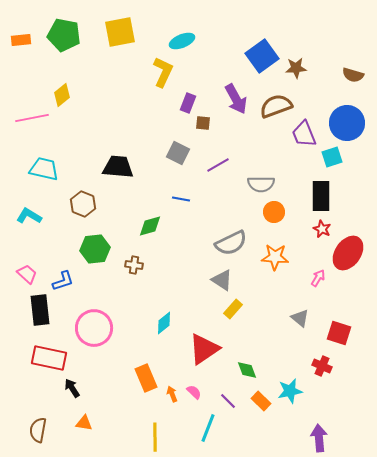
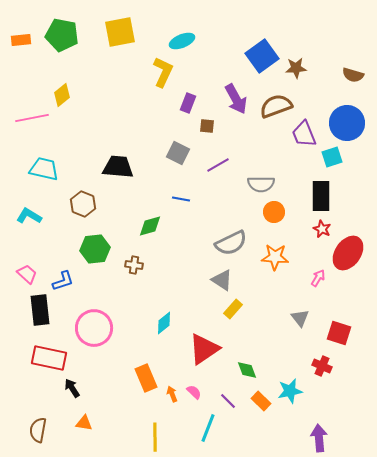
green pentagon at (64, 35): moved 2 px left
brown square at (203, 123): moved 4 px right, 3 px down
gray triangle at (300, 318): rotated 12 degrees clockwise
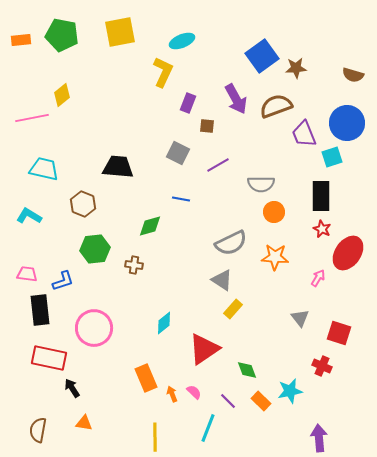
pink trapezoid at (27, 274): rotated 35 degrees counterclockwise
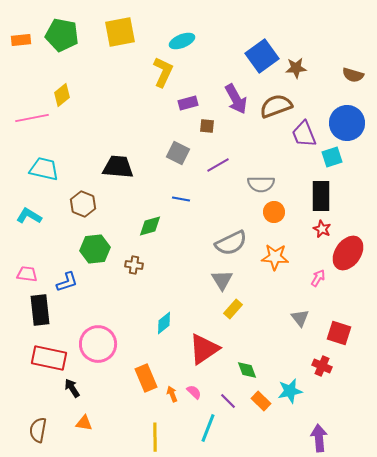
purple rectangle at (188, 103): rotated 54 degrees clockwise
gray triangle at (222, 280): rotated 25 degrees clockwise
blue L-shape at (63, 281): moved 4 px right, 1 px down
pink circle at (94, 328): moved 4 px right, 16 px down
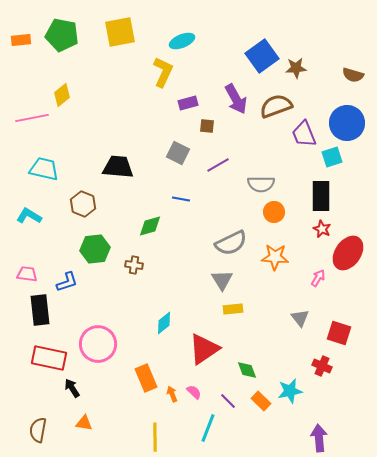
yellow rectangle at (233, 309): rotated 42 degrees clockwise
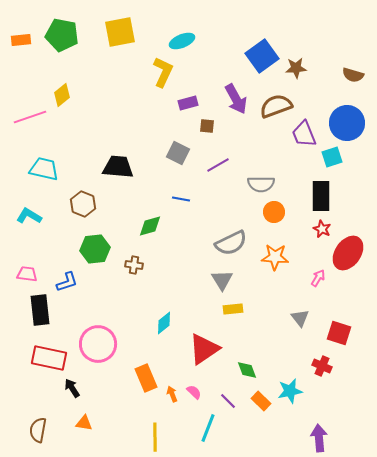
pink line at (32, 118): moved 2 px left, 1 px up; rotated 8 degrees counterclockwise
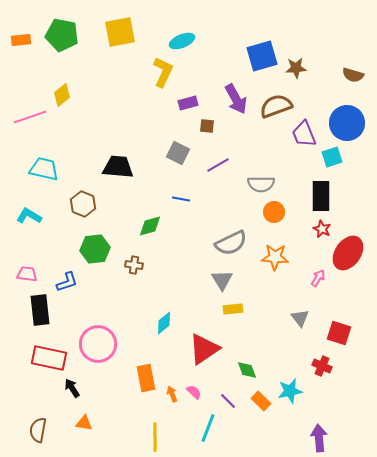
blue square at (262, 56): rotated 20 degrees clockwise
orange rectangle at (146, 378): rotated 12 degrees clockwise
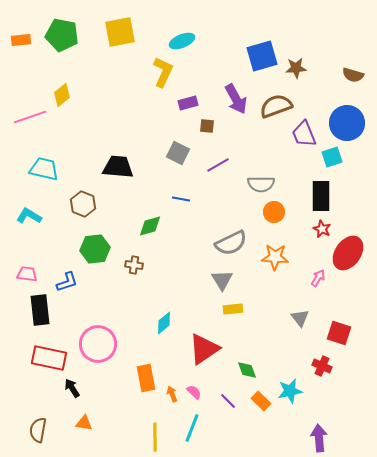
cyan line at (208, 428): moved 16 px left
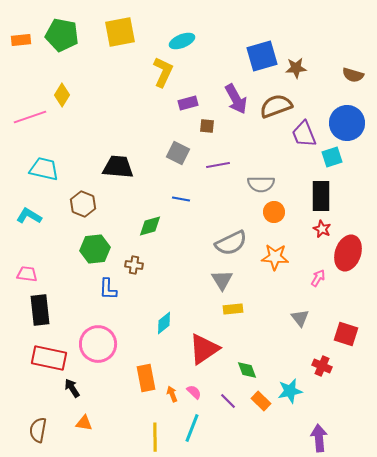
yellow diamond at (62, 95): rotated 20 degrees counterclockwise
purple line at (218, 165): rotated 20 degrees clockwise
red ellipse at (348, 253): rotated 16 degrees counterclockwise
blue L-shape at (67, 282): moved 41 px right, 7 px down; rotated 110 degrees clockwise
red square at (339, 333): moved 7 px right, 1 px down
